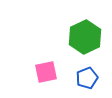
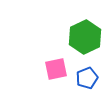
pink square: moved 10 px right, 3 px up
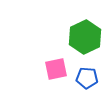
blue pentagon: rotated 25 degrees clockwise
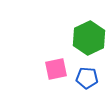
green hexagon: moved 4 px right, 1 px down
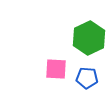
pink square: rotated 15 degrees clockwise
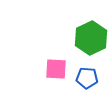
green hexagon: moved 2 px right
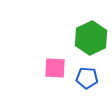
pink square: moved 1 px left, 1 px up
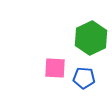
blue pentagon: moved 3 px left
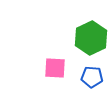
blue pentagon: moved 8 px right, 1 px up
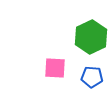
green hexagon: moved 1 px up
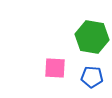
green hexagon: moved 1 px right; rotated 24 degrees counterclockwise
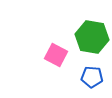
pink square: moved 1 px right, 13 px up; rotated 25 degrees clockwise
